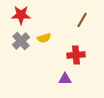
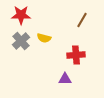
yellow semicircle: rotated 32 degrees clockwise
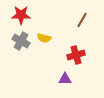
gray cross: rotated 18 degrees counterclockwise
red cross: rotated 12 degrees counterclockwise
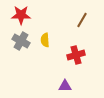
yellow semicircle: moved 1 px right, 2 px down; rotated 72 degrees clockwise
purple triangle: moved 7 px down
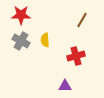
red cross: moved 1 px down
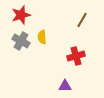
red star: rotated 18 degrees counterclockwise
yellow semicircle: moved 3 px left, 3 px up
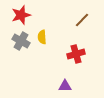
brown line: rotated 14 degrees clockwise
red cross: moved 2 px up
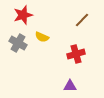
red star: moved 2 px right
yellow semicircle: rotated 64 degrees counterclockwise
gray cross: moved 3 px left, 2 px down
purple triangle: moved 5 px right
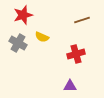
brown line: rotated 28 degrees clockwise
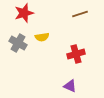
red star: moved 1 px right, 2 px up
brown line: moved 2 px left, 6 px up
yellow semicircle: rotated 32 degrees counterclockwise
purple triangle: rotated 24 degrees clockwise
